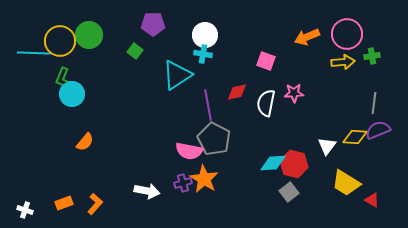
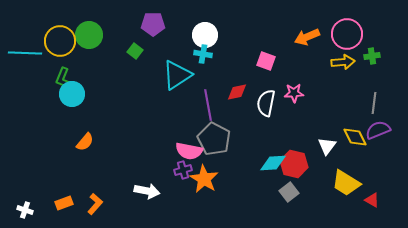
cyan line: moved 9 px left
yellow diamond: rotated 60 degrees clockwise
purple cross: moved 13 px up
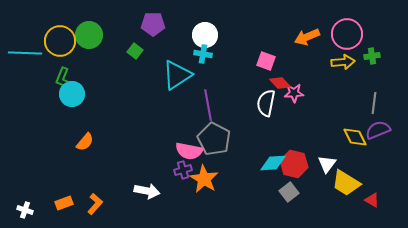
red diamond: moved 43 px right, 9 px up; rotated 60 degrees clockwise
white triangle: moved 18 px down
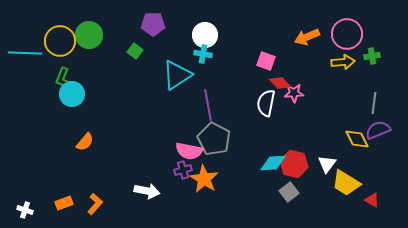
yellow diamond: moved 2 px right, 2 px down
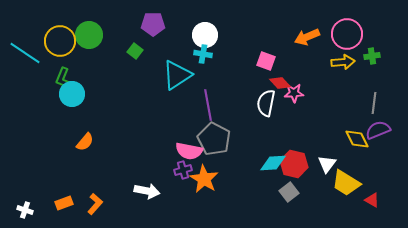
cyan line: rotated 32 degrees clockwise
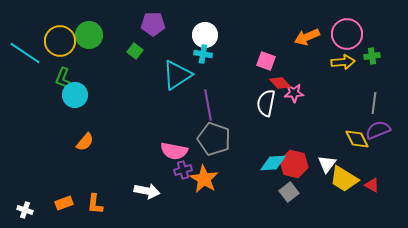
cyan circle: moved 3 px right, 1 px down
gray pentagon: rotated 8 degrees counterclockwise
pink semicircle: moved 15 px left
yellow trapezoid: moved 2 px left, 4 px up
red triangle: moved 15 px up
orange L-shape: rotated 145 degrees clockwise
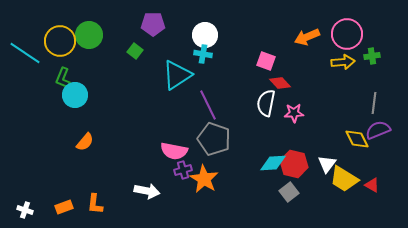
pink star: moved 20 px down
purple line: rotated 16 degrees counterclockwise
orange rectangle: moved 4 px down
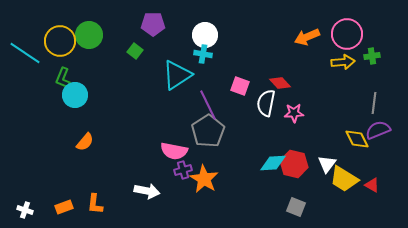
pink square: moved 26 px left, 25 px down
gray pentagon: moved 6 px left, 8 px up; rotated 20 degrees clockwise
gray square: moved 7 px right, 15 px down; rotated 30 degrees counterclockwise
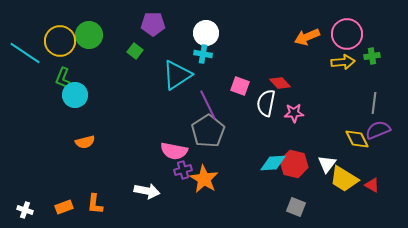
white circle: moved 1 px right, 2 px up
orange semicircle: rotated 36 degrees clockwise
